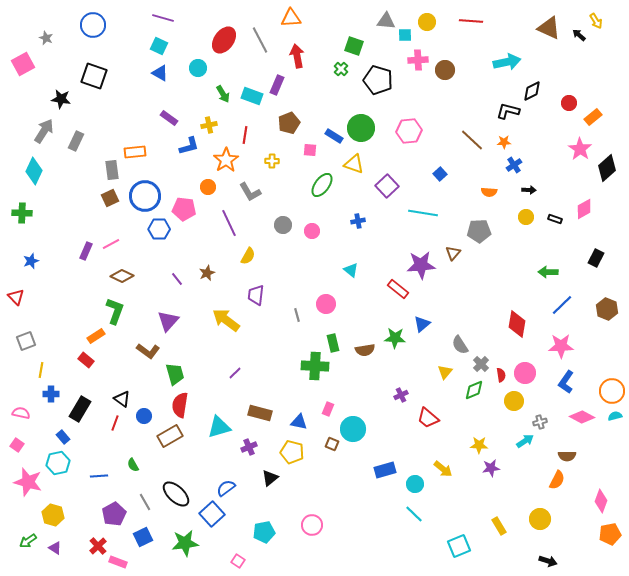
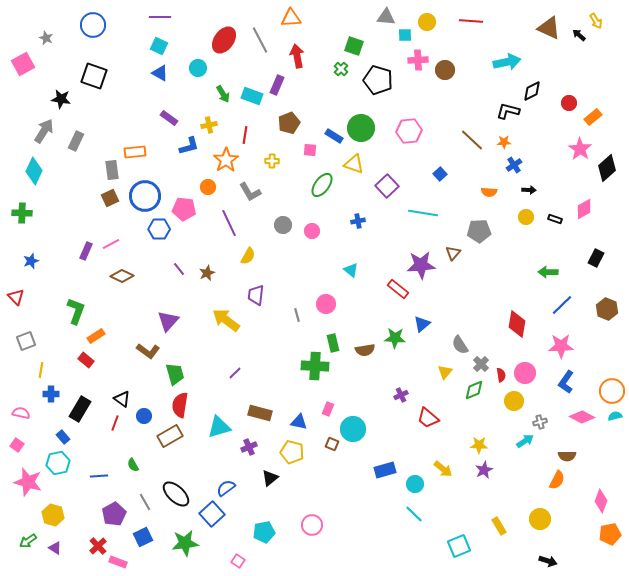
purple line at (163, 18): moved 3 px left, 1 px up; rotated 15 degrees counterclockwise
gray triangle at (386, 21): moved 4 px up
purple line at (177, 279): moved 2 px right, 10 px up
green L-shape at (115, 311): moved 39 px left
purple star at (491, 468): moved 7 px left, 2 px down; rotated 18 degrees counterclockwise
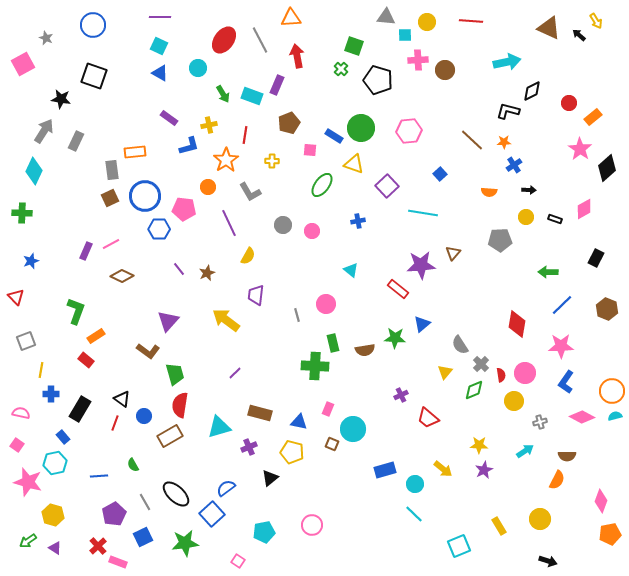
gray pentagon at (479, 231): moved 21 px right, 9 px down
cyan arrow at (525, 441): moved 10 px down
cyan hexagon at (58, 463): moved 3 px left
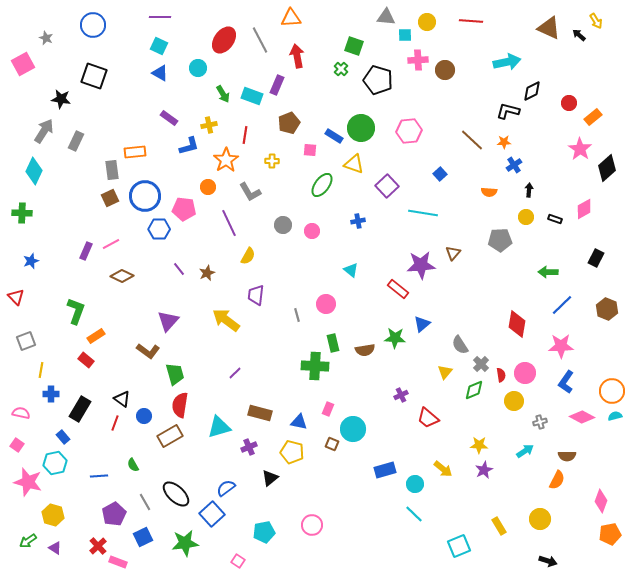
black arrow at (529, 190): rotated 88 degrees counterclockwise
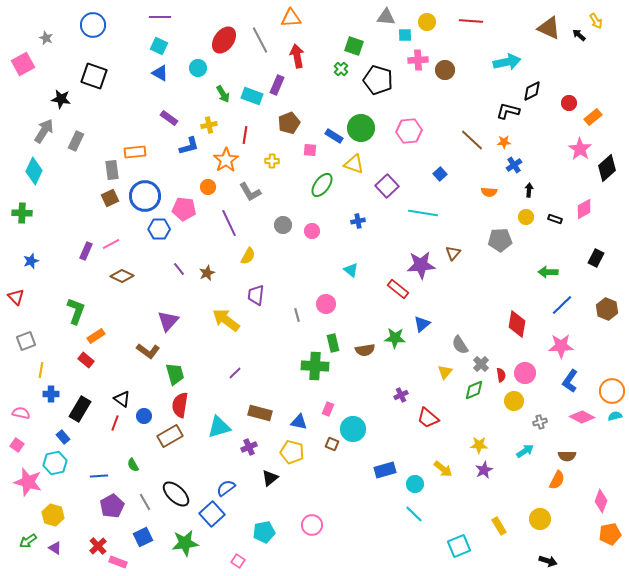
blue L-shape at (566, 382): moved 4 px right, 1 px up
purple pentagon at (114, 514): moved 2 px left, 8 px up
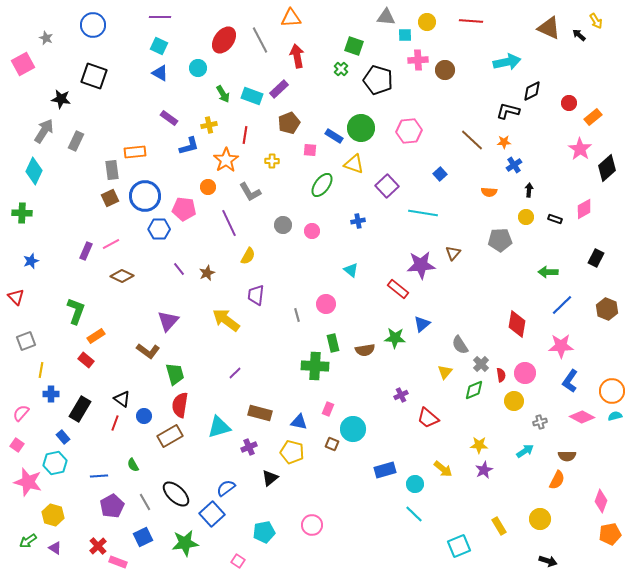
purple rectangle at (277, 85): moved 2 px right, 4 px down; rotated 24 degrees clockwise
pink semicircle at (21, 413): rotated 60 degrees counterclockwise
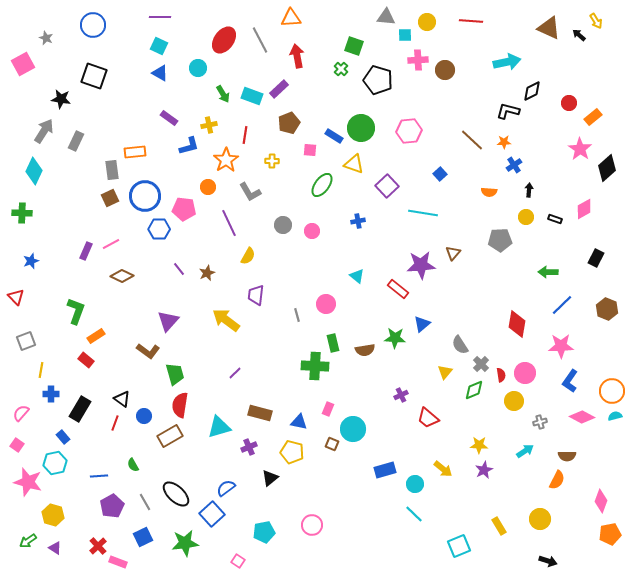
cyan triangle at (351, 270): moved 6 px right, 6 px down
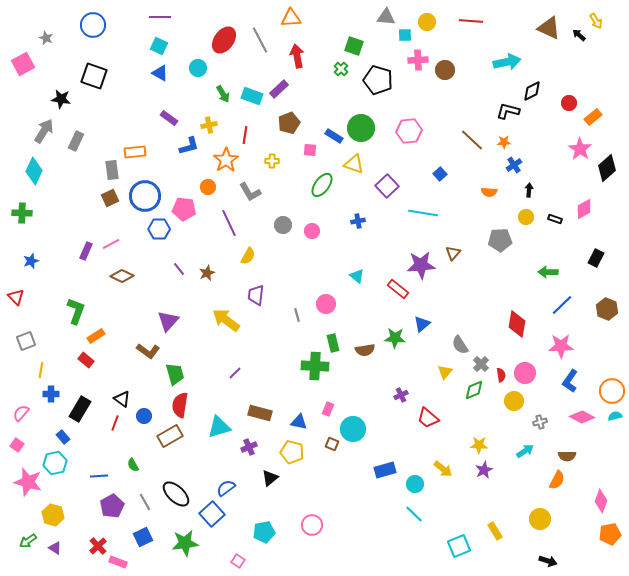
yellow rectangle at (499, 526): moved 4 px left, 5 px down
